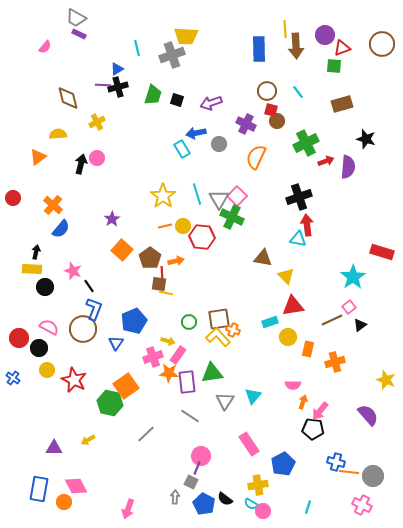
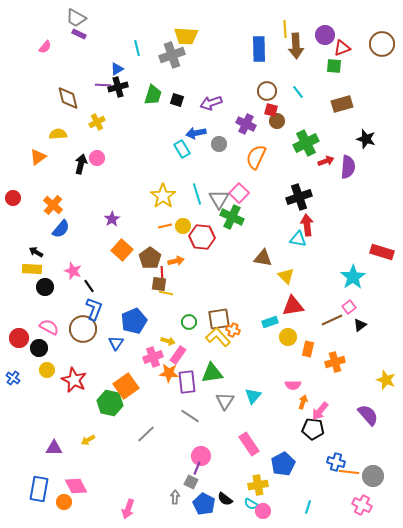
pink square at (237, 196): moved 2 px right, 3 px up
black arrow at (36, 252): rotated 72 degrees counterclockwise
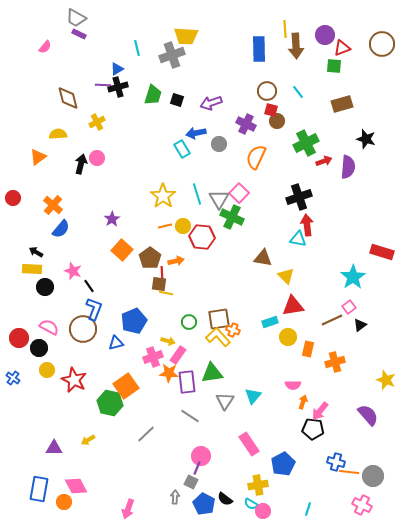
red arrow at (326, 161): moved 2 px left
blue triangle at (116, 343): rotated 42 degrees clockwise
cyan line at (308, 507): moved 2 px down
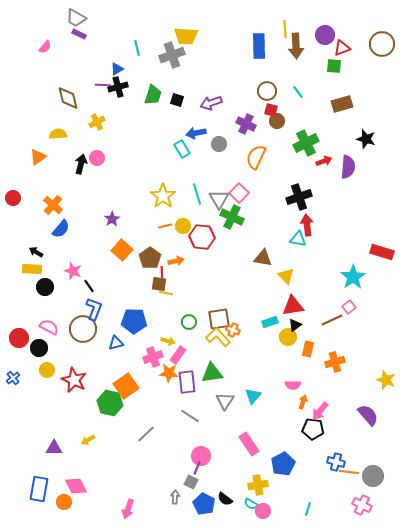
blue rectangle at (259, 49): moved 3 px up
blue pentagon at (134, 321): rotated 25 degrees clockwise
black triangle at (360, 325): moved 65 px left
blue cross at (13, 378): rotated 16 degrees clockwise
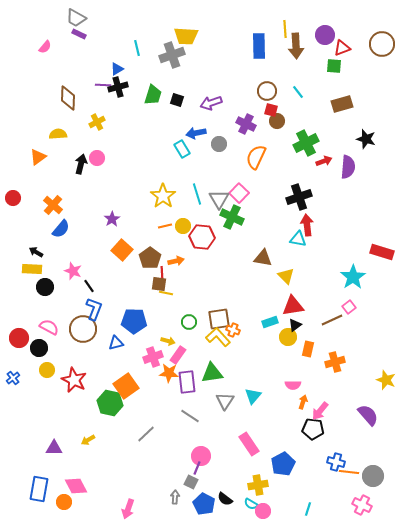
brown diamond at (68, 98): rotated 15 degrees clockwise
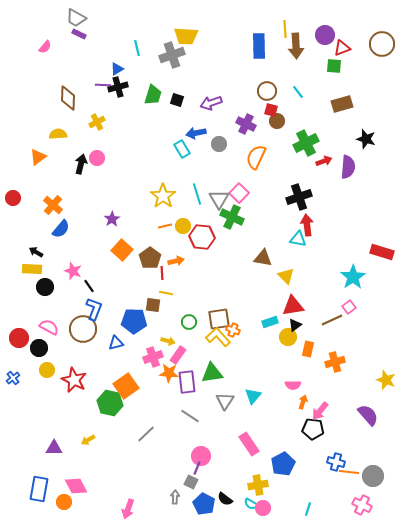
brown square at (159, 284): moved 6 px left, 21 px down
pink circle at (263, 511): moved 3 px up
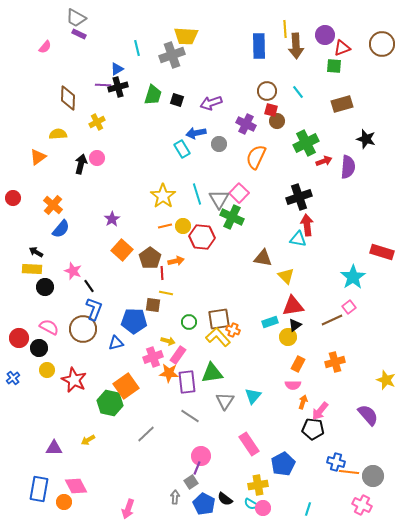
orange rectangle at (308, 349): moved 10 px left, 15 px down; rotated 14 degrees clockwise
gray square at (191, 482): rotated 32 degrees clockwise
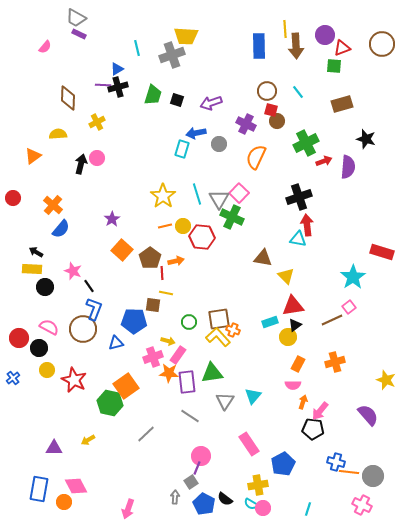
cyan rectangle at (182, 149): rotated 48 degrees clockwise
orange triangle at (38, 157): moved 5 px left, 1 px up
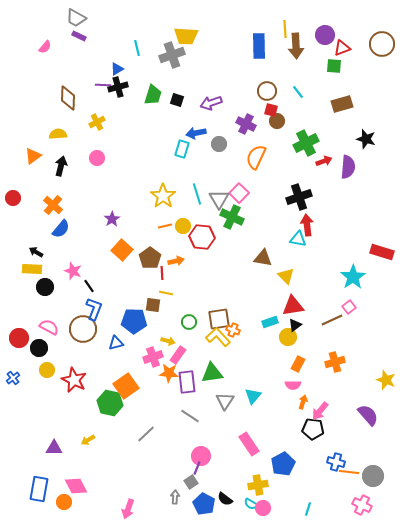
purple rectangle at (79, 34): moved 2 px down
black arrow at (81, 164): moved 20 px left, 2 px down
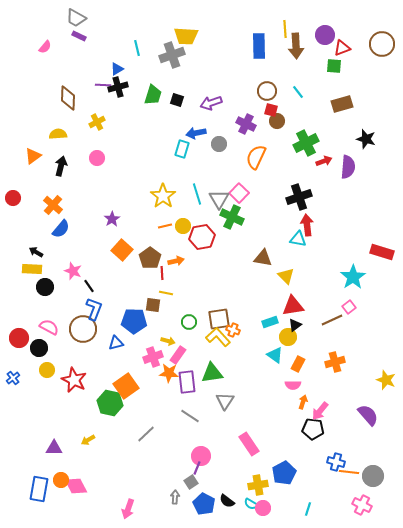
red hexagon at (202, 237): rotated 15 degrees counterclockwise
cyan triangle at (253, 396): moved 22 px right, 41 px up; rotated 36 degrees counterclockwise
blue pentagon at (283, 464): moved 1 px right, 9 px down
black semicircle at (225, 499): moved 2 px right, 2 px down
orange circle at (64, 502): moved 3 px left, 22 px up
